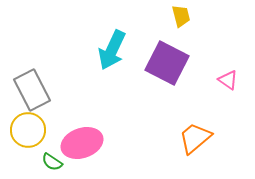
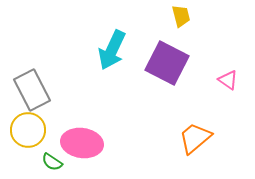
pink ellipse: rotated 27 degrees clockwise
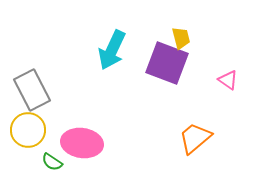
yellow trapezoid: moved 22 px down
purple square: rotated 6 degrees counterclockwise
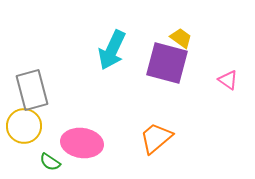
yellow trapezoid: rotated 40 degrees counterclockwise
purple square: rotated 6 degrees counterclockwise
gray rectangle: rotated 12 degrees clockwise
yellow circle: moved 4 px left, 4 px up
orange trapezoid: moved 39 px left
green semicircle: moved 2 px left
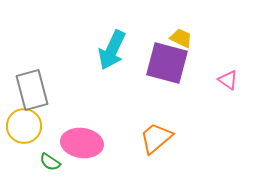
yellow trapezoid: rotated 10 degrees counterclockwise
